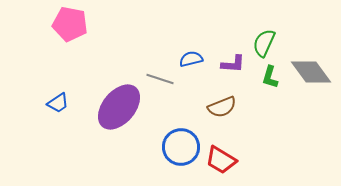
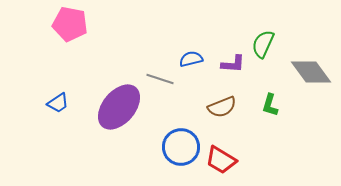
green semicircle: moved 1 px left, 1 px down
green L-shape: moved 28 px down
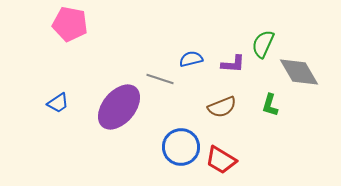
gray diamond: moved 12 px left; rotated 6 degrees clockwise
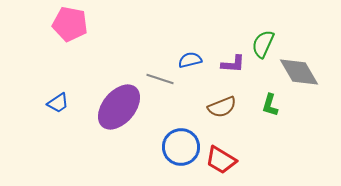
blue semicircle: moved 1 px left, 1 px down
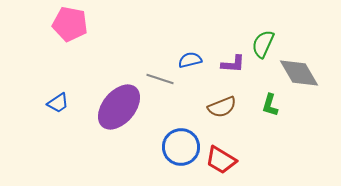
gray diamond: moved 1 px down
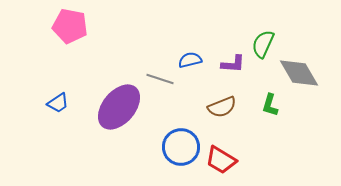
pink pentagon: moved 2 px down
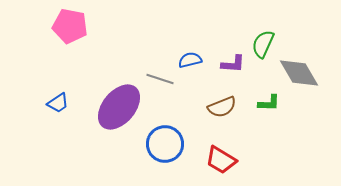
green L-shape: moved 1 px left, 2 px up; rotated 105 degrees counterclockwise
blue circle: moved 16 px left, 3 px up
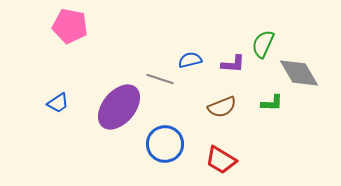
green L-shape: moved 3 px right
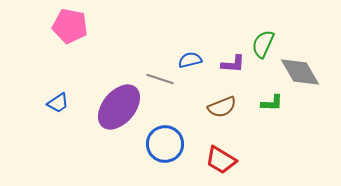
gray diamond: moved 1 px right, 1 px up
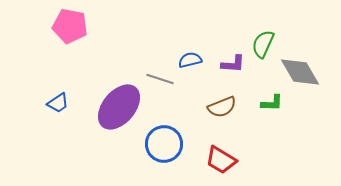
blue circle: moved 1 px left
